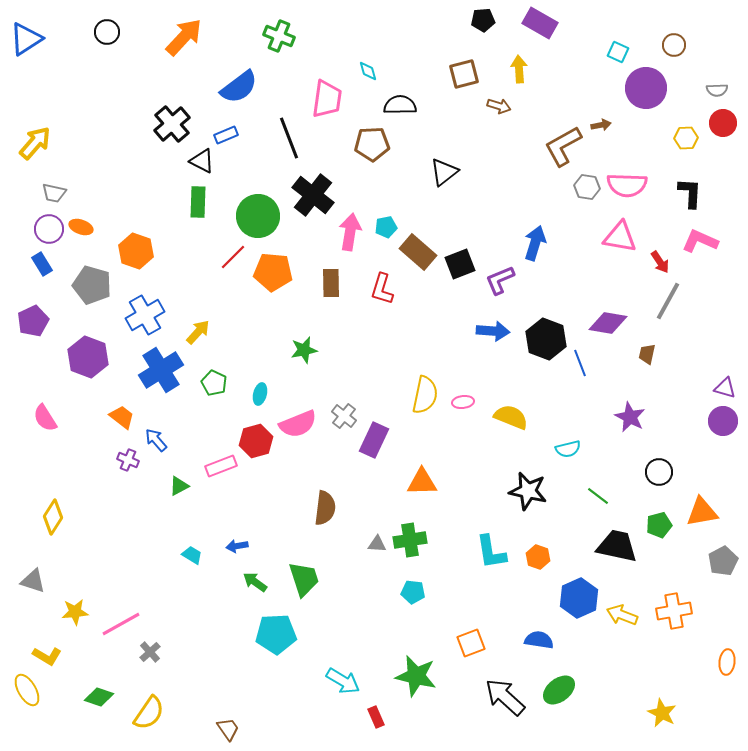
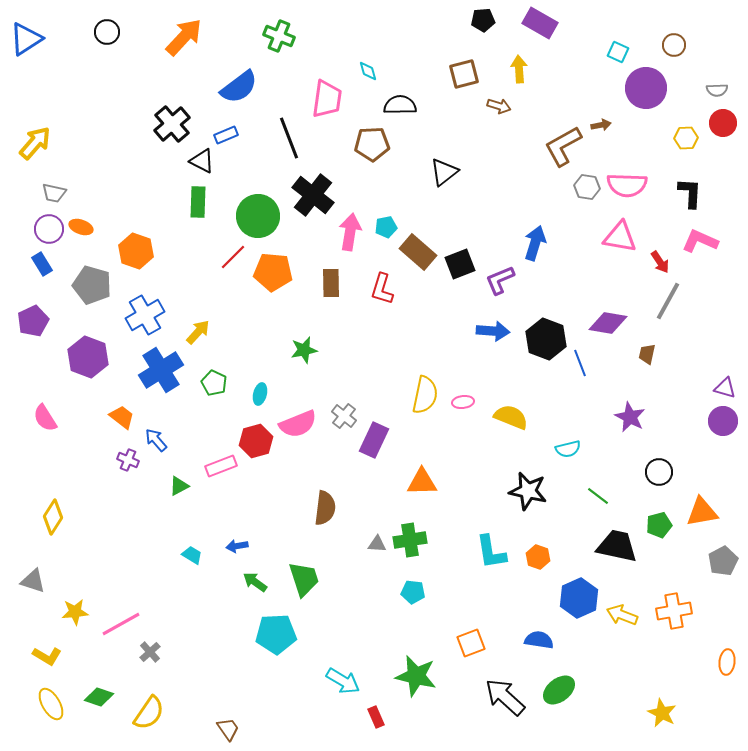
yellow ellipse at (27, 690): moved 24 px right, 14 px down
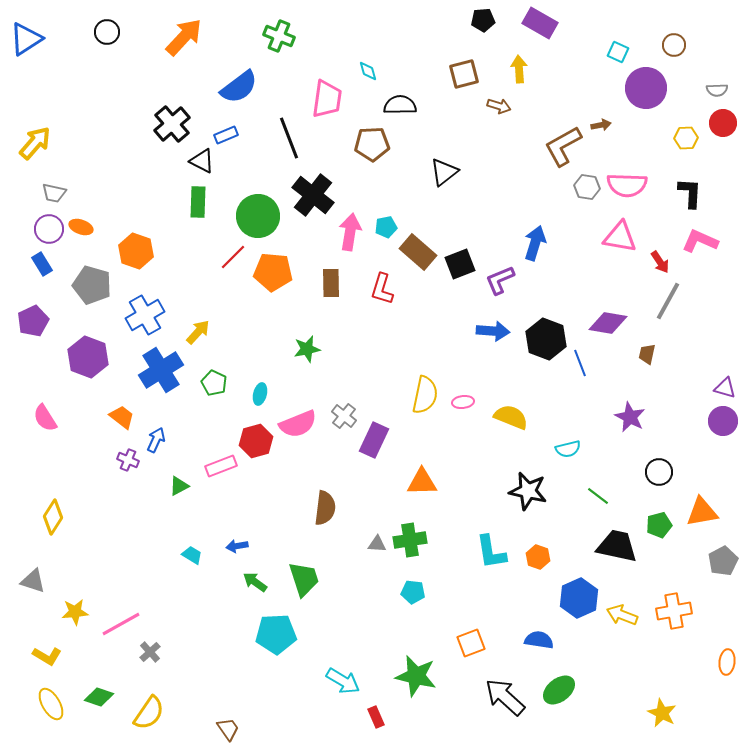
green star at (304, 350): moved 3 px right, 1 px up
blue arrow at (156, 440): rotated 65 degrees clockwise
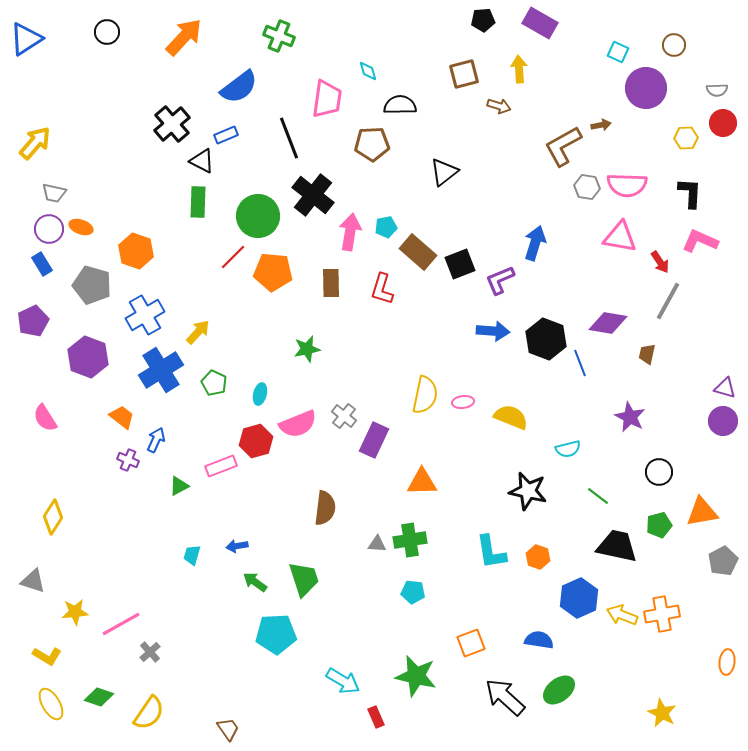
cyan trapezoid at (192, 555): rotated 105 degrees counterclockwise
orange cross at (674, 611): moved 12 px left, 3 px down
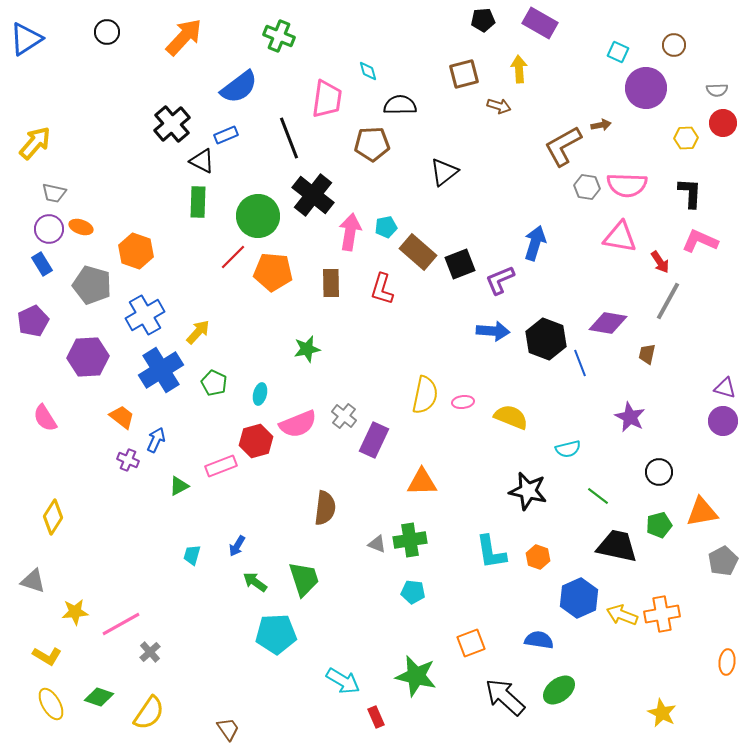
purple hexagon at (88, 357): rotated 24 degrees counterclockwise
gray triangle at (377, 544): rotated 18 degrees clockwise
blue arrow at (237, 546): rotated 50 degrees counterclockwise
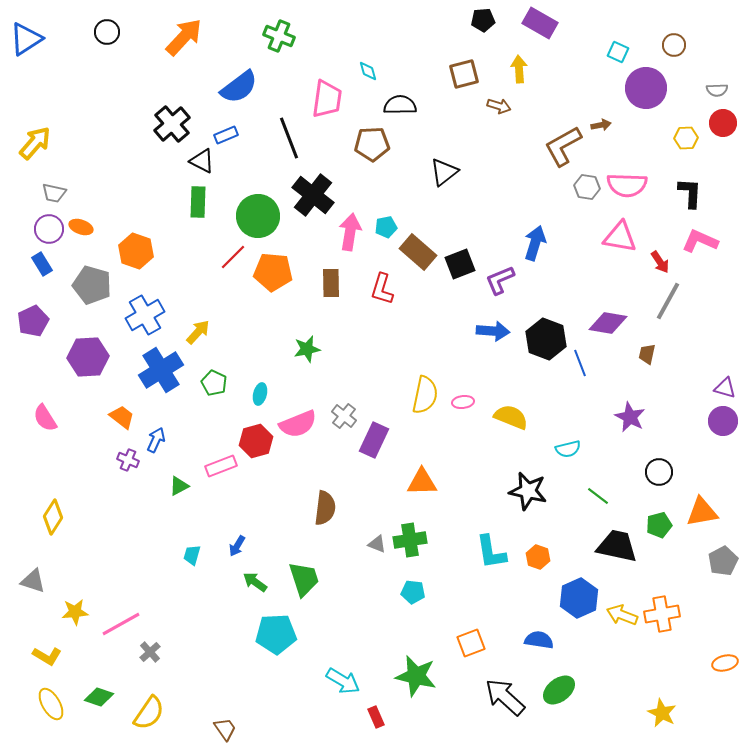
orange ellipse at (727, 662): moved 2 px left, 1 px down; rotated 70 degrees clockwise
brown trapezoid at (228, 729): moved 3 px left
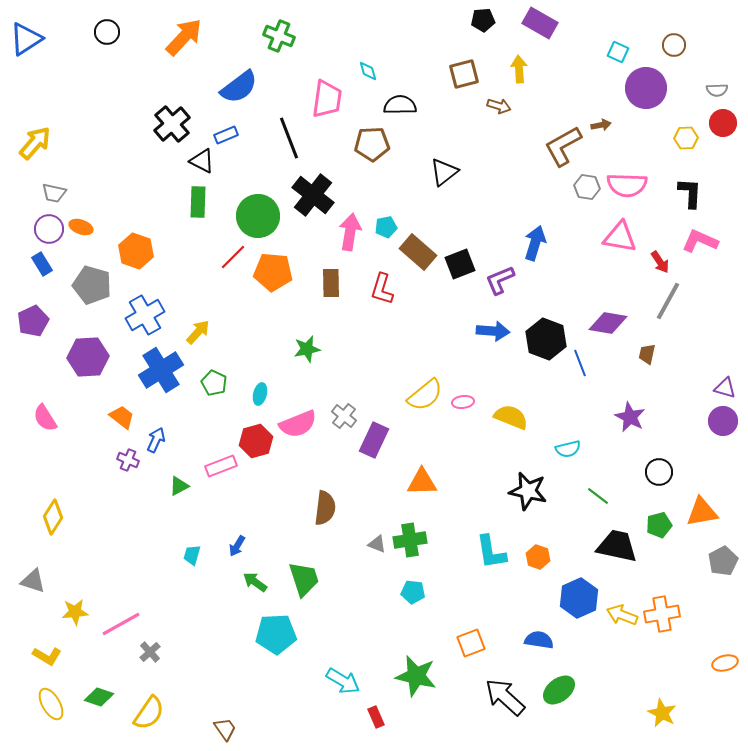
yellow semicircle at (425, 395): rotated 39 degrees clockwise
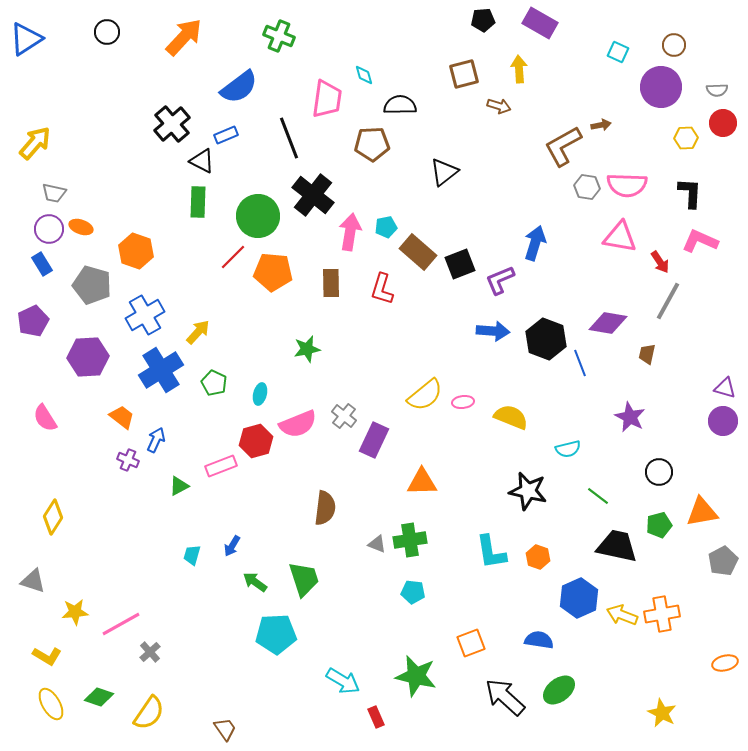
cyan diamond at (368, 71): moved 4 px left, 4 px down
purple circle at (646, 88): moved 15 px right, 1 px up
blue arrow at (237, 546): moved 5 px left
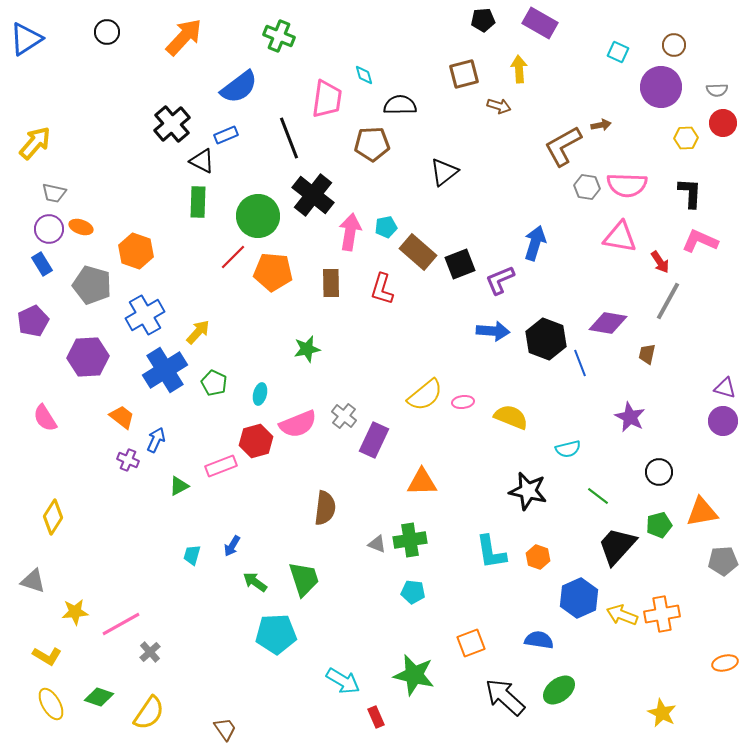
blue cross at (161, 370): moved 4 px right
black trapezoid at (617, 546): rotated 60 degrees counterclockwise
gray pentagon at (723, 561): rotated 24 degrees clockwise
green star at (416, 676): moved 2 px left, 1 px up
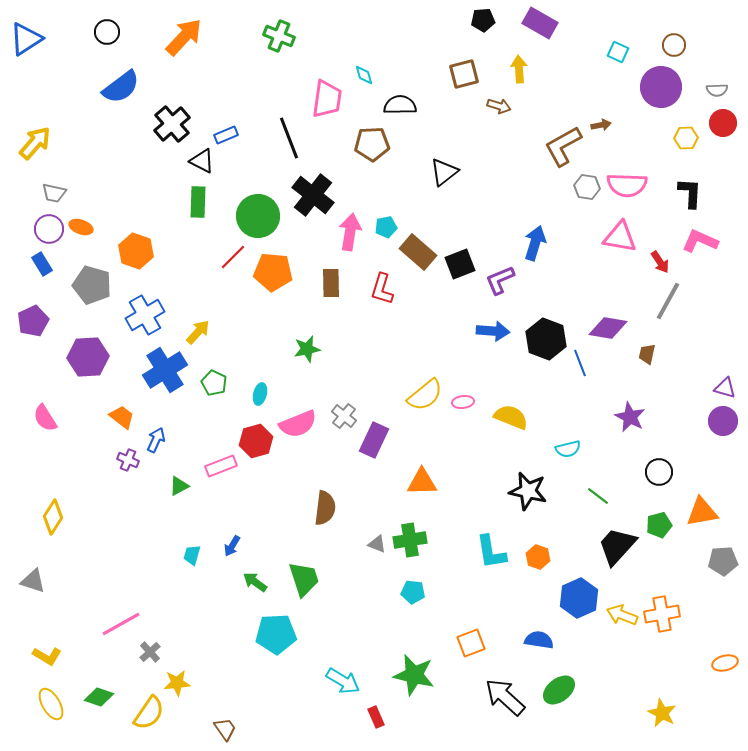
blue semicircle at (239, 87): moved 118 px left
purple diamond at (608, 323): moved 5 px down
yellow star at (75, 612): moved 102 px right, 71 px down
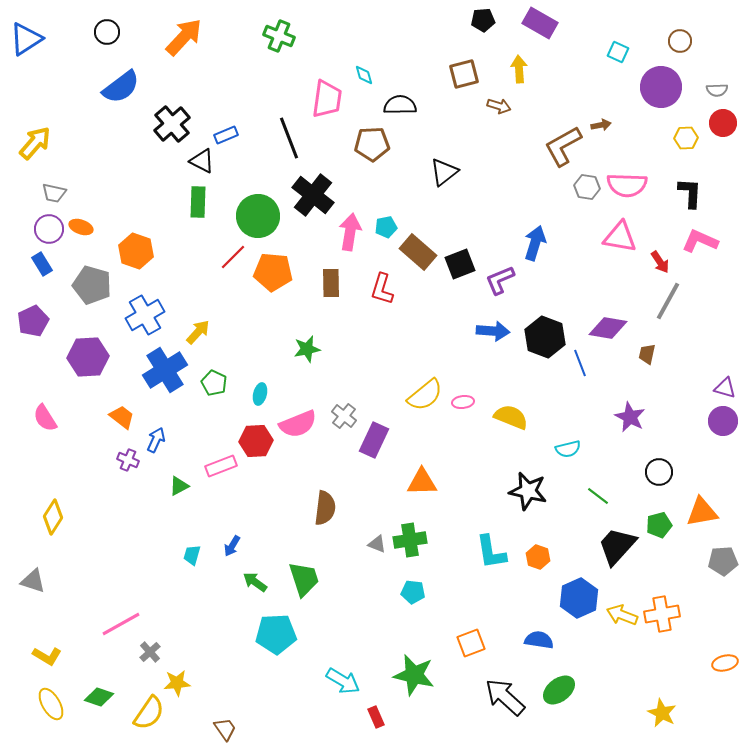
brown circle at (674, 45): moved 6 px right, 4 px up
black hexagon at (546, 339): moved 1 px left, 2 px up
red hexagon at (256, 441): rotated 12 degrees clockwise
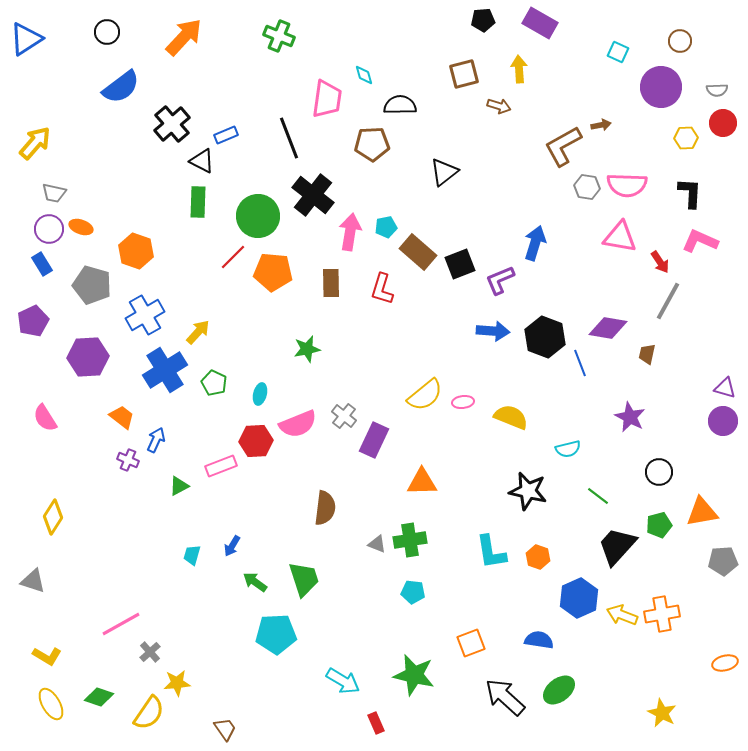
red rectangle at (376, 717): moved 6 px down
